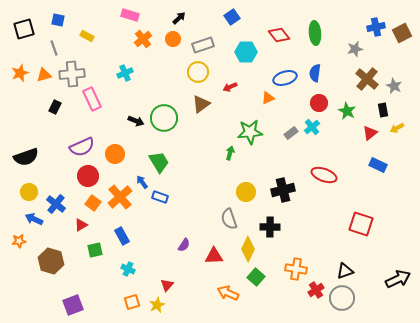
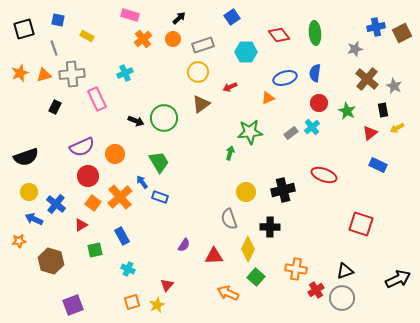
pink rectangle at (92, 99): moved 5 px right
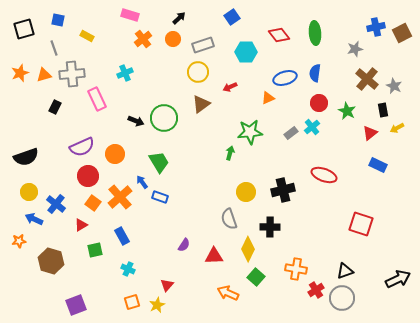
purple square at (73, 305): moved 3 px right
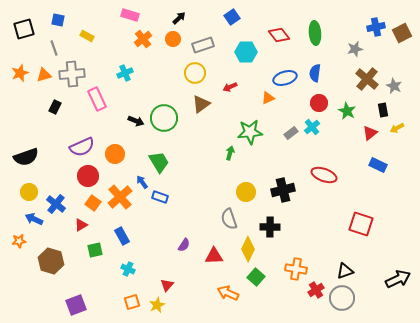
yellow circle at (198, 72): moved 3 px left, 1 px down
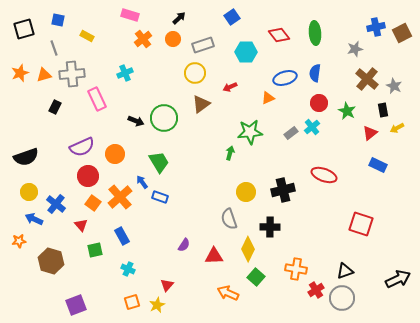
red triangle at (81, 225): rotated 40 degrees counterclockwise
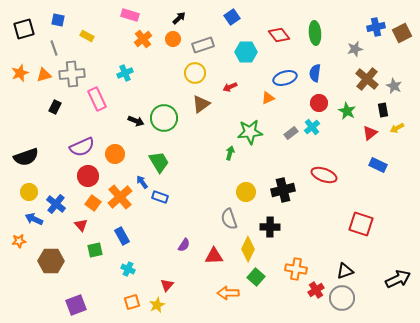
brown hexagon at (51, 261): rotated 15 degrees counterclockwise
orange arrow at (228, 293): rotated 25 degrees counterclockwise
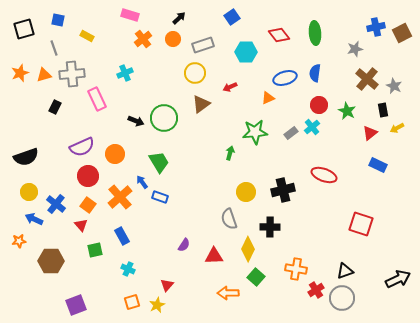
red circle at (319, 103): moved 2 px down
green star at (250, 132): moved 5 px right
orange square at (93, 203): moved 5 px left, 2 px down
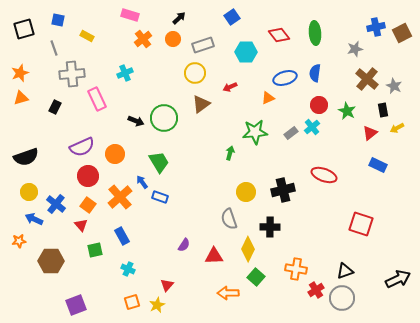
orange triangle at (44, 75): moved 23 px left, 23 px down
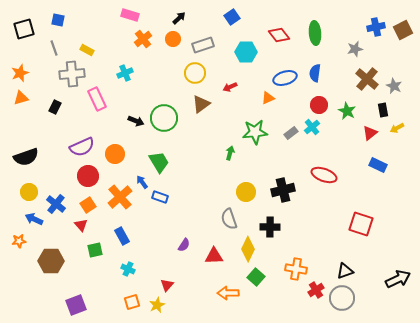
brown square at (402, 33): moved 1 px right, 3 px up
yellow rectangle at (87, 36): moved 14 px down
orange square at (88, 205): rotated 21 degrees clockwise
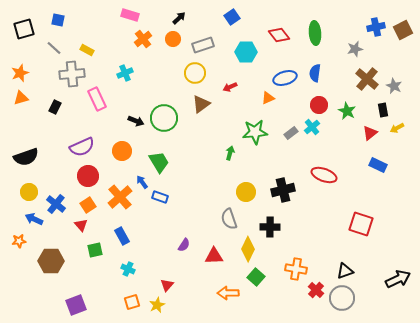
gray line at (54, 48): rotated 28 degrees counterclockwise
orange circle at (115, 154): moved 7 px right, 3 px up
red cross at (316, 290): rotated 14 degrees counterclockwise
